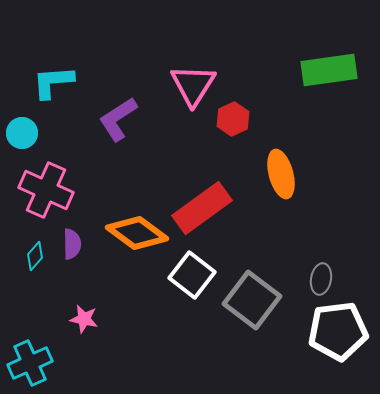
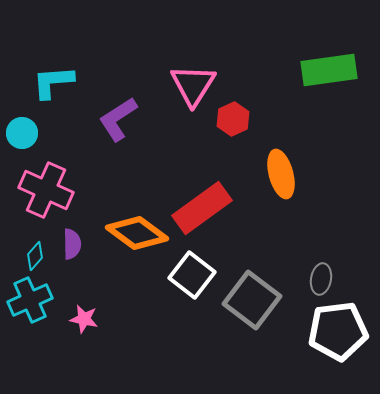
cyan cross: moved 63 px up
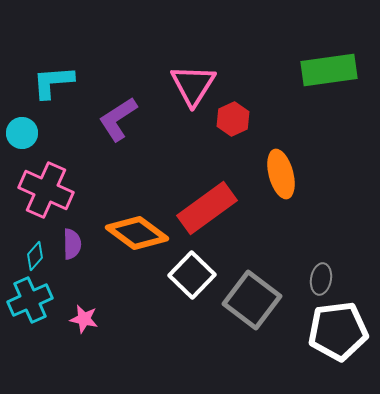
red rectangle: moved 5 px right
white square: rotated 6 degrees clockwise
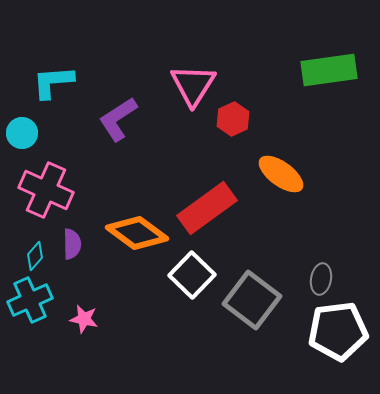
orange ellipse: rotated 39 degrees counterclockwise
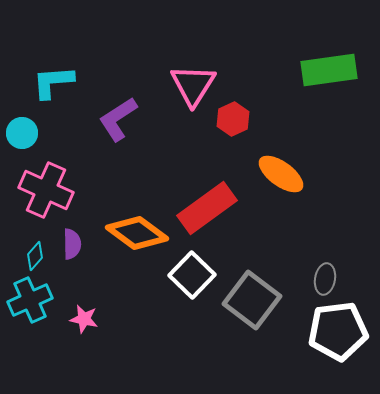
gray ellipse: moved 4 px right
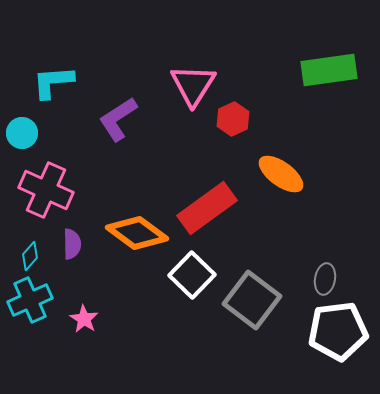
cyan diamond: moved 5 px left
pink star: rotated 20 degrees clockwise
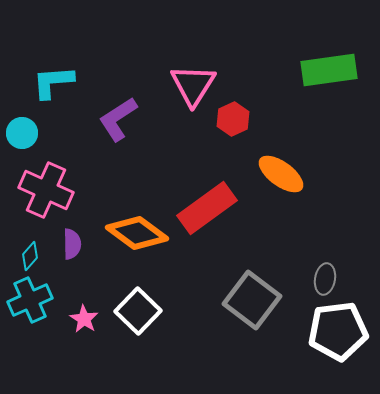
white square: moved 54 px left, 36 px down
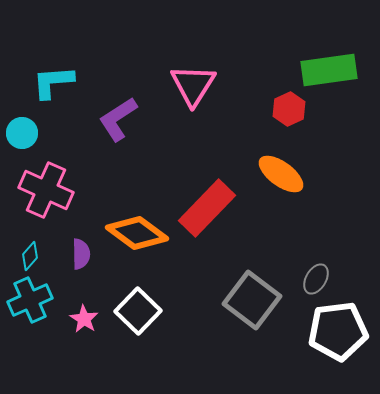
red hexagon: moved 56 px right, 10 px up
red rectangle: rotated 10 degrees counterclockwise
purple semicircle: moved 9 px right, 10 px down
gray ellipse: moved 9 px left; rotated 20 degrees clockwise
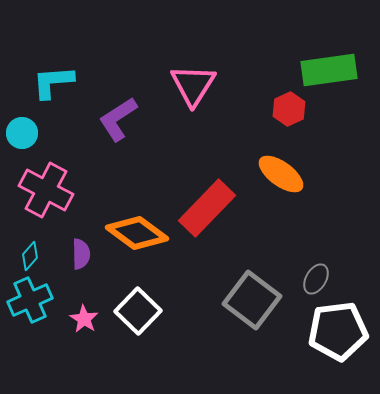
pink cross: rotated 4 degrees clockwise
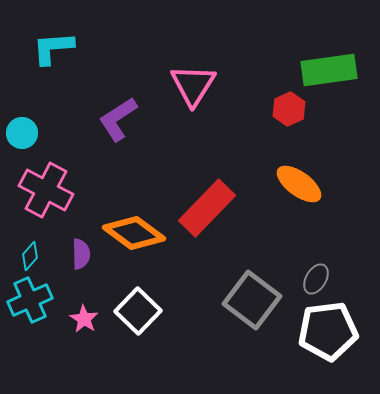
cyan L-shape: moved 34 px up
orange ellipse: moved 18 px right, 10 px down
orange diamond: moved 3 px left
white pentagon: moved 10 px left
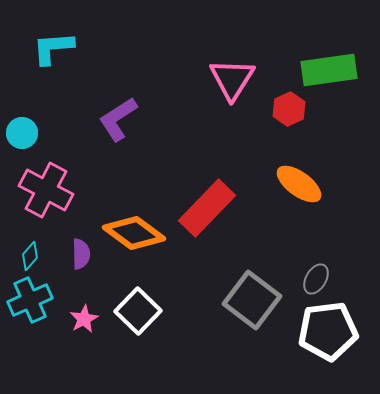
pink triangle: moved 39 px right, 6 px up
pink star: rotated 12 degrees clockwise
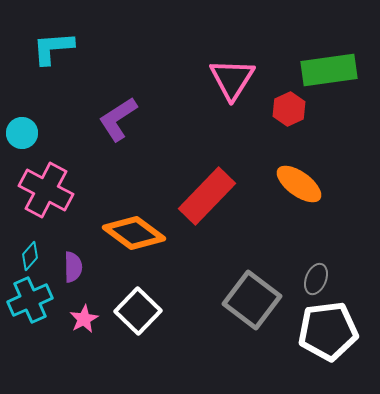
red rectangle: moved 12 px up
purple semicircle: moved 8 px left, 13 px down
gray ellipse: rotated 8 degrees counterclockwise
